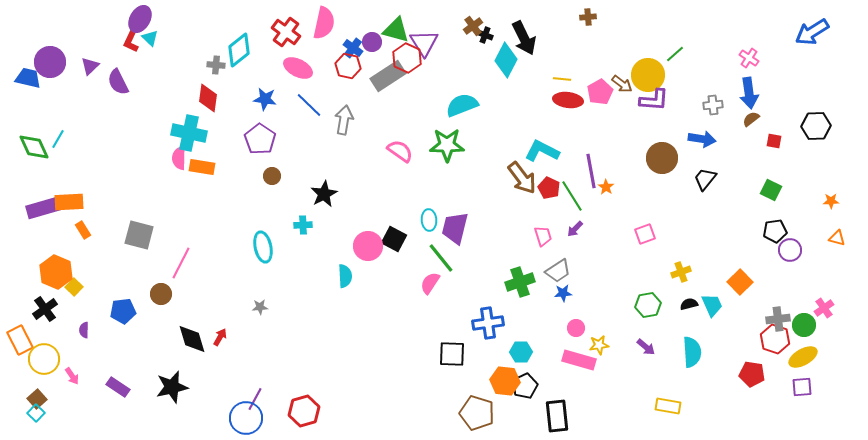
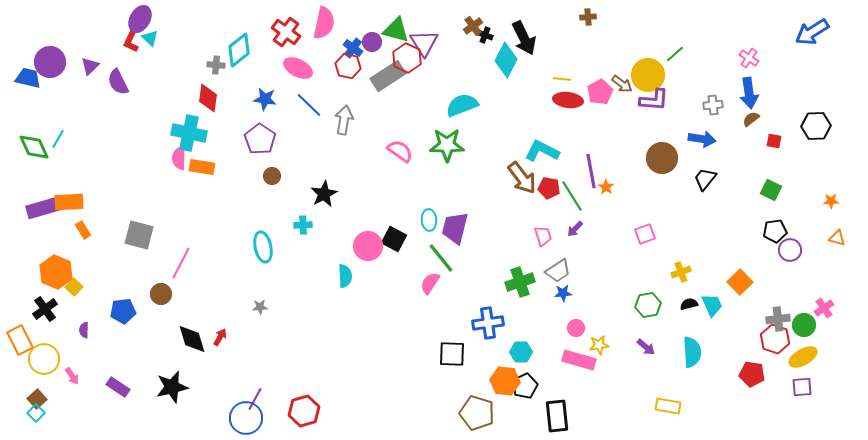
red pentagon at (549, 188): rotated 15 degrees counterclockwise
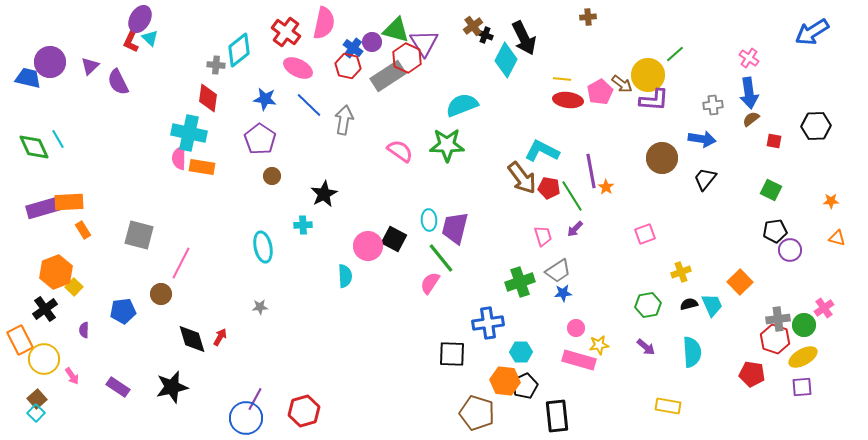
cyan line at (58, 139): rotated 60 degrees counterclockwise
orange hexagon at (56, 272): rotated 16 degrees clockwise
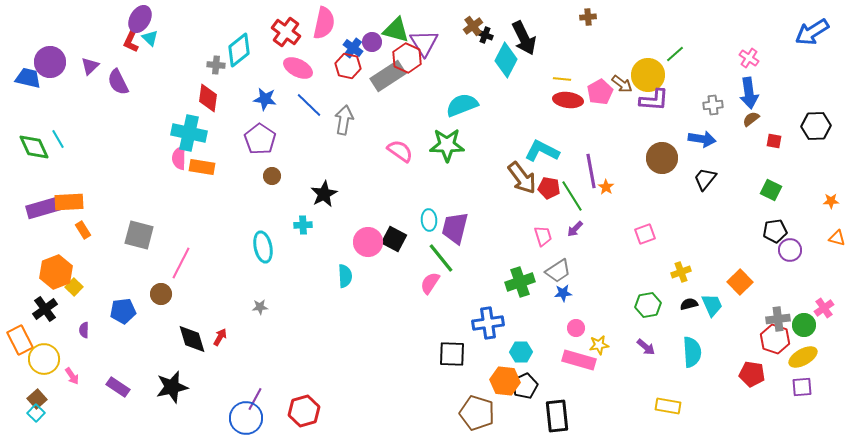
pink circle at (368, 246): moved 4 px up
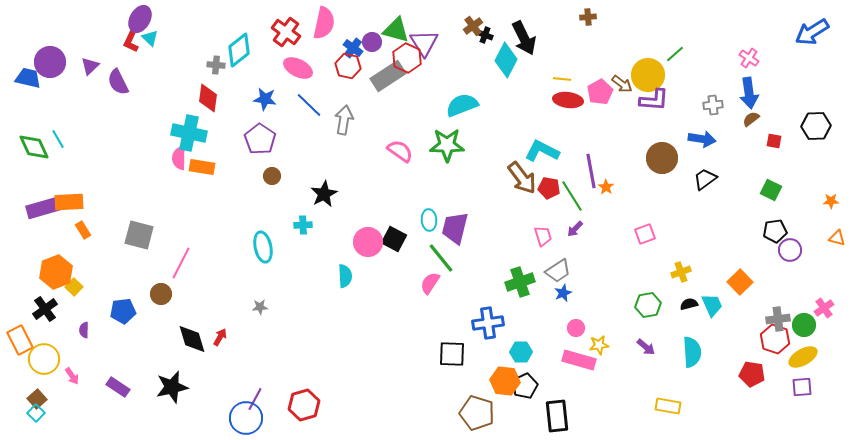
black trapezoid at (705, 179): rotated 15 degrees clockwise
blue star at (563, 293): rotated 18 degrees counterclockwise
red hexagon at (304, 411): moved 6 px up
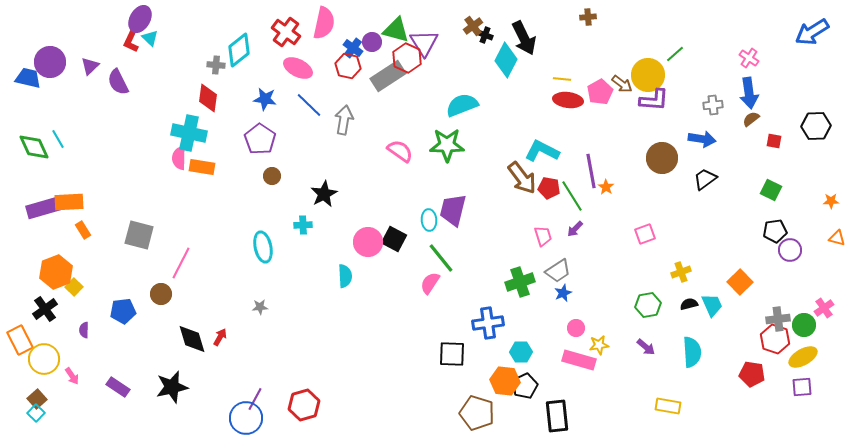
purple trapezoid at (455, 228): moved 2 px left, 18 px up
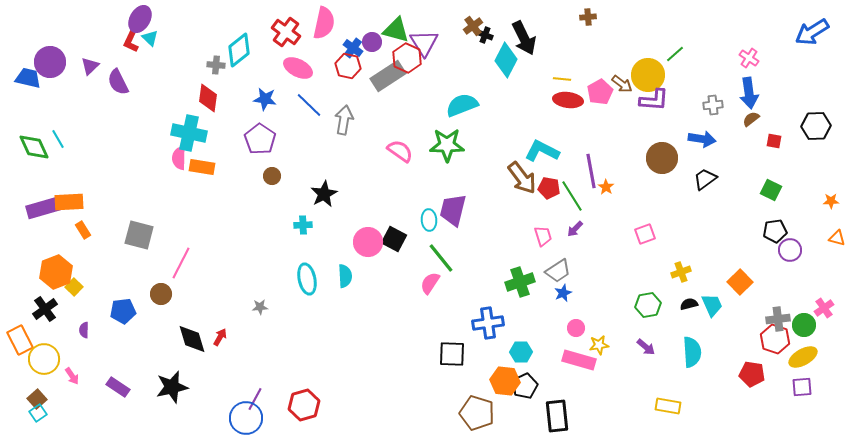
cyan ellipse at (263, 247): moved 44 px right, 32 px down
cyan square at (36, 413): moved 2 px right; rotated 12 degrees clockwise
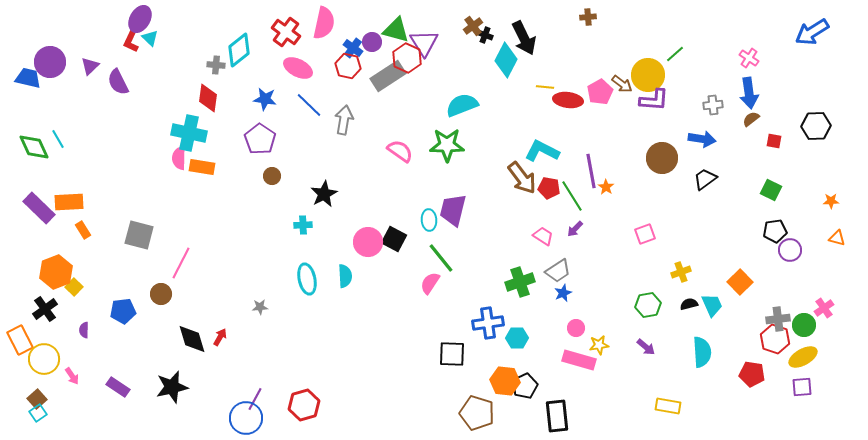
yellow line at (562, 79): moved 17 px left, 8 px down
purple rectangle at (43, 208): moved 4 px left; rotated 60 degrees clockwise
pink trapezoid at (543, 236): rotated 40 degrees counterclockwise
cyan hexagon at (521, 352): moved 4 px left, 14 px up
cyan semicircle at (692, 352): moved 10 px right
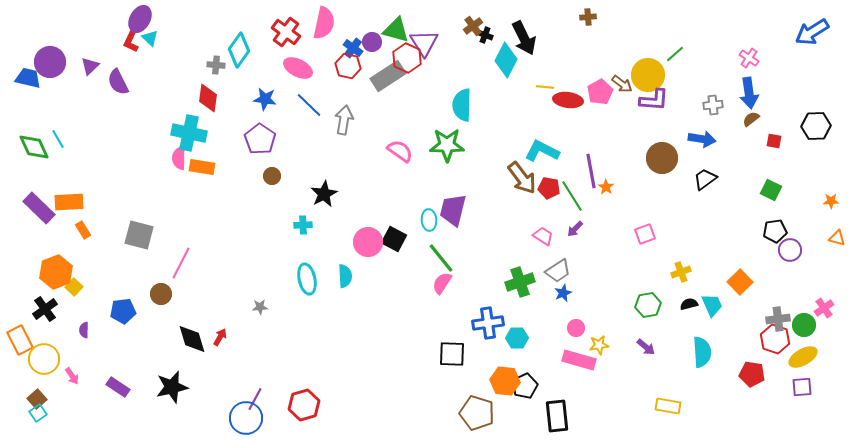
cyan diamond at (239, 50): rotated 16 degrees counterclockwise
cyan semicircle at (462, 105): rotated 68 degrees counterclockwise
pink semicircle at (430, 283): moved 12 px right
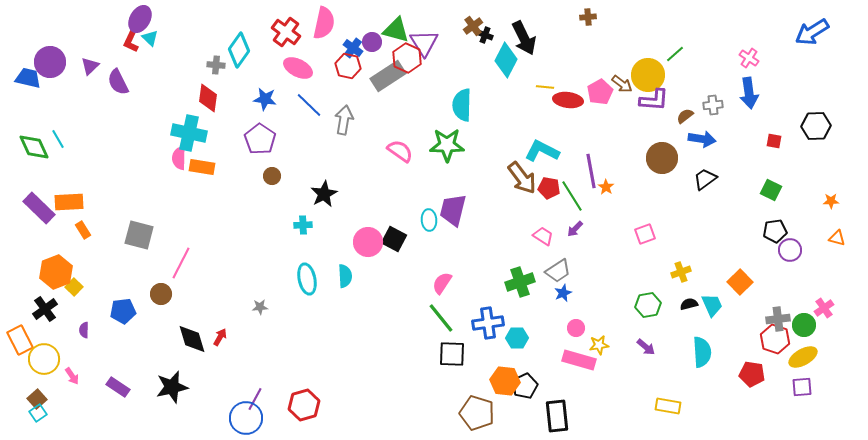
brown semicircle at (751, 119): moved 66 px left, 3 px up
green line at (441, 258): moved 60 px down
